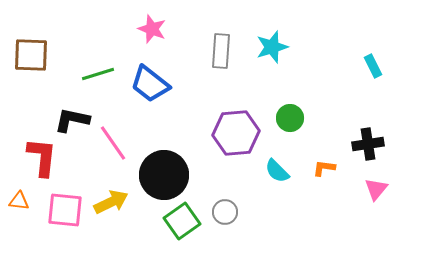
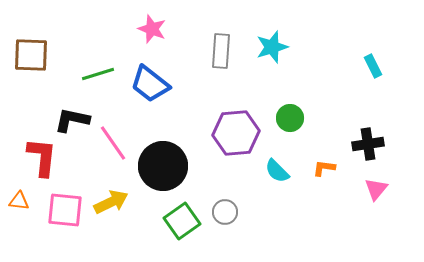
black circle: moved 1 px left, 9 px up
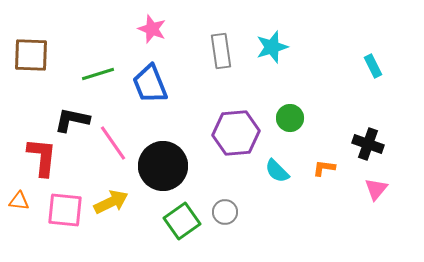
gray rectangle: rotated 12 degrees counterclockwise
blue trapezoid: rotated 30 degrees clockwise
black cross: rotated 28 degrees clockwise
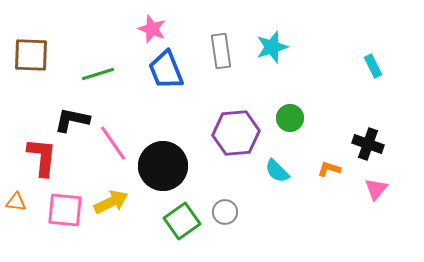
blue trapezoid: moved 16 px right, 14 px up
orange L-shape: moved 5 px right, 1 px down; rotated 10 degrees clockwise
orange triangle: moved 3 px left, 1 px down
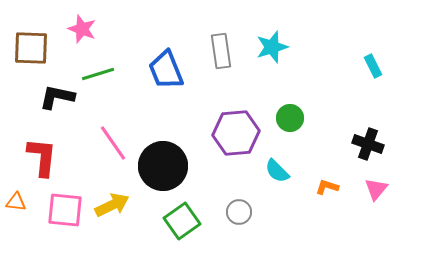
pink star: moved 70 px left
brown square: moved 7 px up
black L-shape: moved 15 px left, 23 px up
orange L-shape: moved 2 px left, 18 px down
yellow arrow: moved 1 px right, 3 px down
gray circle: moved 14 px right
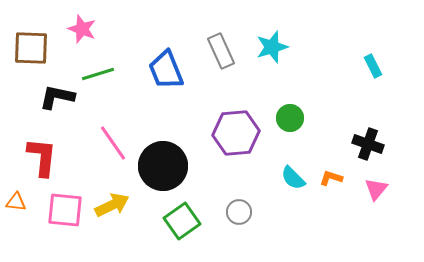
gray rectangle: rotated 16 degrees counterclockwise
cyan semicircle: moved 16 px right, 7 px down
orange L-shape: moved 4 px right, 9 px up
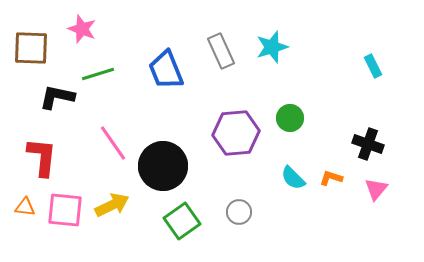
orange triangle: moved 9 px right, 5 px down
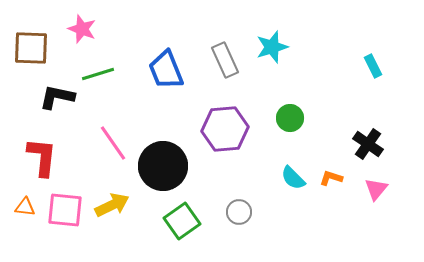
gray rectangle: moved 4 px right, 9 px down
purple hexagon: moved 11 px left, 4 px up
black cross: rotated 16 degrees clockwise
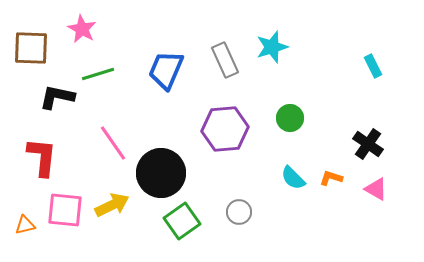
pink star: rotated 8 degrees clockwise
blue trapezoid: rotated 45 degrees clockwise
black circle: moved 2 px left, 7 px down
pink triangle: rotated 40 degrees counterclockwise
orange triangle: moved 18 px down; rotated 20 degrees counterclockwise
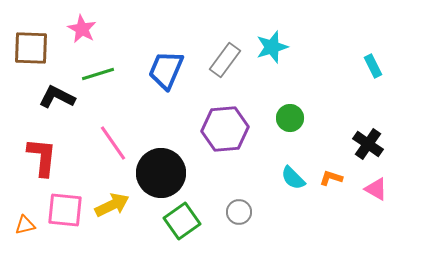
gray rectangle: rotated 60 degrees clockwise
black L-shape: rotated 15 degrees clockwise
